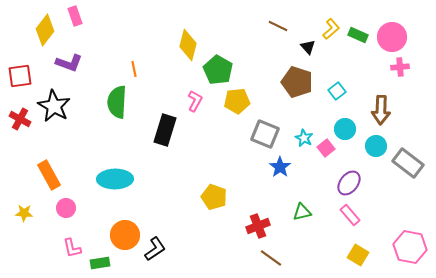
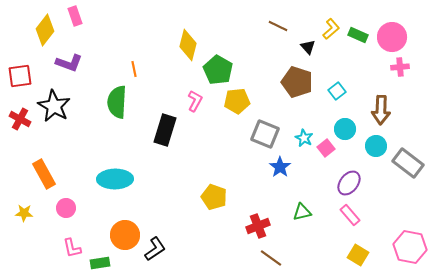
orange rectangle at (49, 175): moved 5 px left, 1 px up
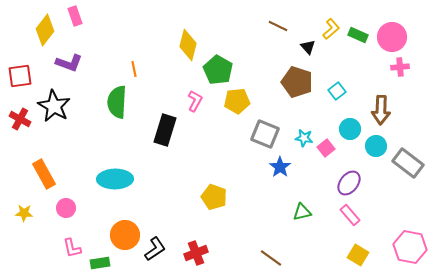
cyan circle at (345, 129): moved 5 px right
cyan star at (304, 138): rotated 18 degrees counterclockwise
red cross at (258, 226): moved 62 px left, 27 px down
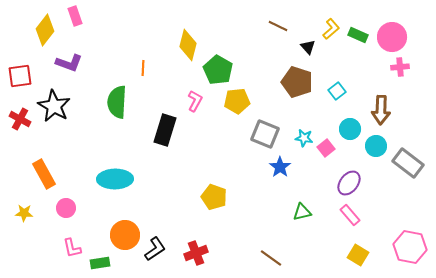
orange line at (134, 69): moved 9 px right, 1 px up; rotated 14 degrees clockwise
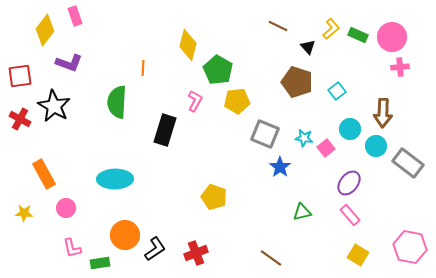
brown arrow at (381, 110): moved 2 px right, 3 px down
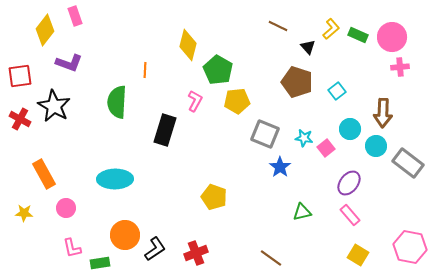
orange line at (143, 68): moved 2 px right, 2 px down
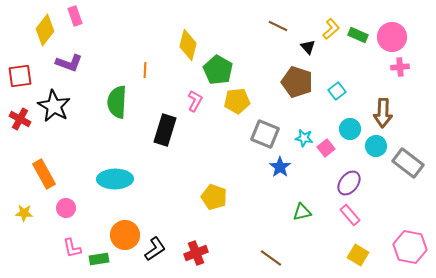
green rectangle at (100, 263): moved 1 px left, 4 px up
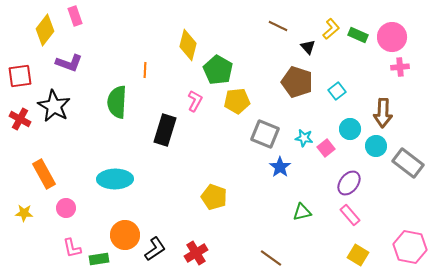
red cross at (196, 253): rotated 10 degrees counterclockwise
